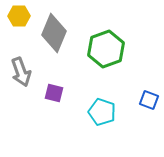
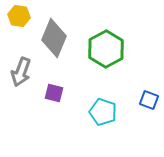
yellow hexagon: rotated 10 degrees clockwise
gray diamond: moved 5 px down
green hexagon: rotated 9 degrees counterclockwise
gray arrow: rotated 40 degrees clockwise
cyan pentagon: moved 1 px right
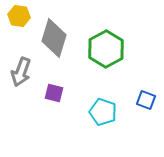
gray diamond: rotated 6 degrees counterclockwise
blue square: moved 3 px left
